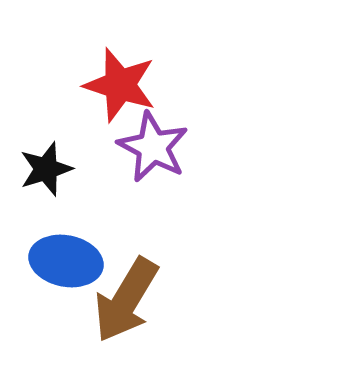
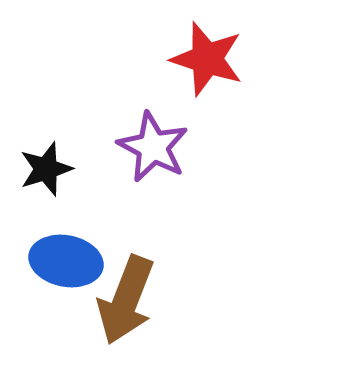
red star: moved 87 px right, 26 px up
brown arrow: rotated 10 degrees counterclockwise
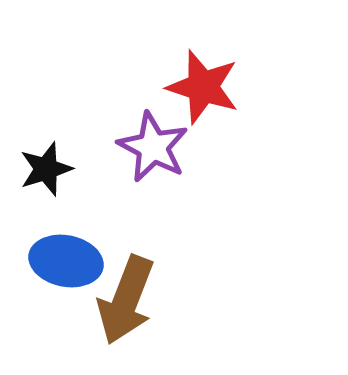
red star: moved 4 px left, 28 px down
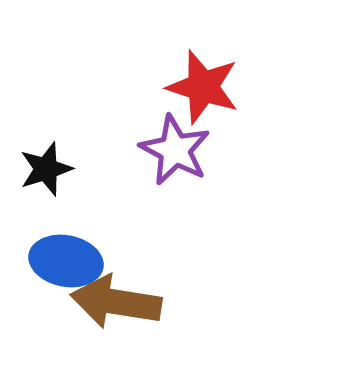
purple star: moved 22 px right, 3 px down
brown arrow: moved 10 px left, 2 px down; rotated 78 degrees clockwise
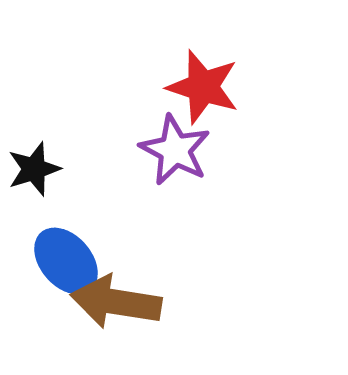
black star: moved 12 px left
blue ellipse: rotated 38 degrees clockwise
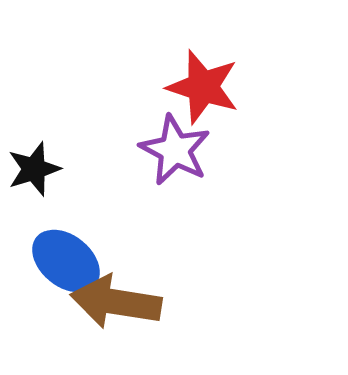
blue ellipse: rotated 10 degrees counterclockwise
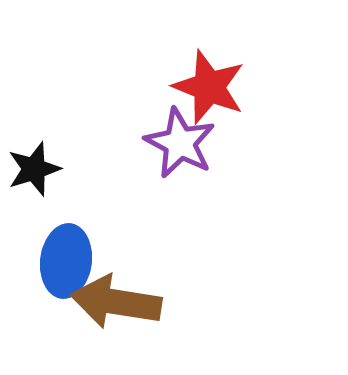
red star: moved 6 px right; rotated 4 degrees clockwise
purple star: moved 5 px right, 7 px up
blue ellipse: rotated 58 degrees clockwise
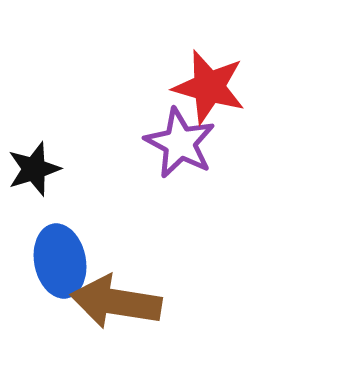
red star: rotated 6 degrees counterclockwise
blue ellipse: moved 6 px left; rotated 18 degrees counterclockwise
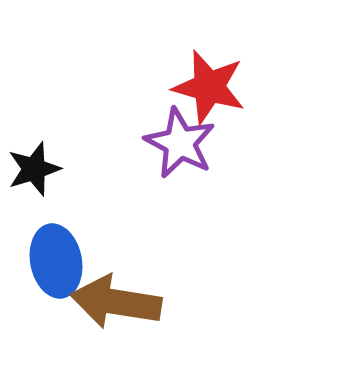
blue ellipse: moved 4 px left
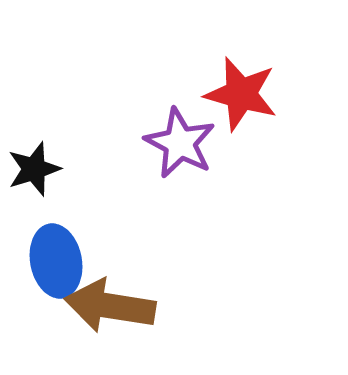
red star: moved 32 px right, 7 px down
brown arrow: moved 6 px left, 4 px down
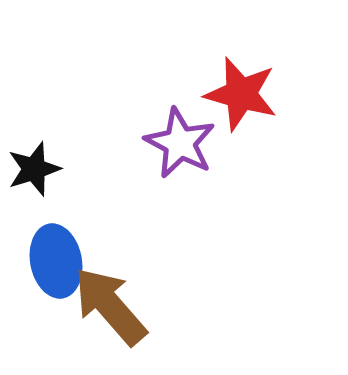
brown arrow: rotated 40 degrees clockwise
